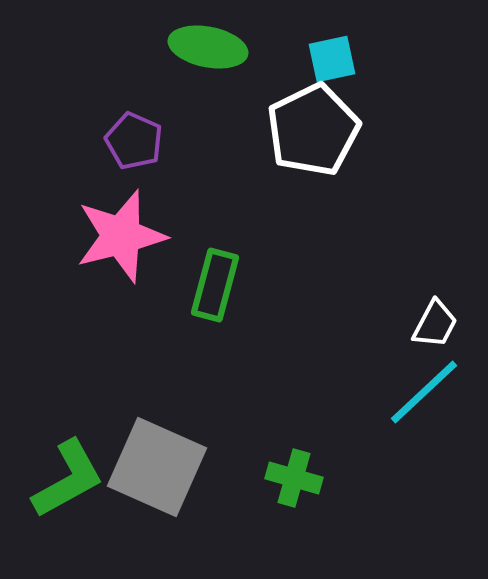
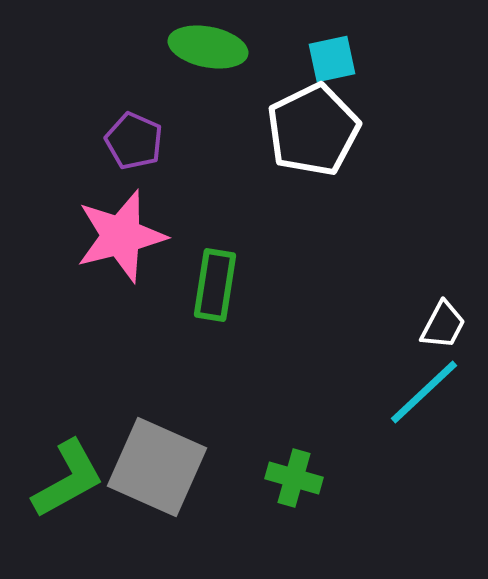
green rectangle: rotated 6 degrees counterclockwise
white trapezoid: moved 8 px right, 1 px down
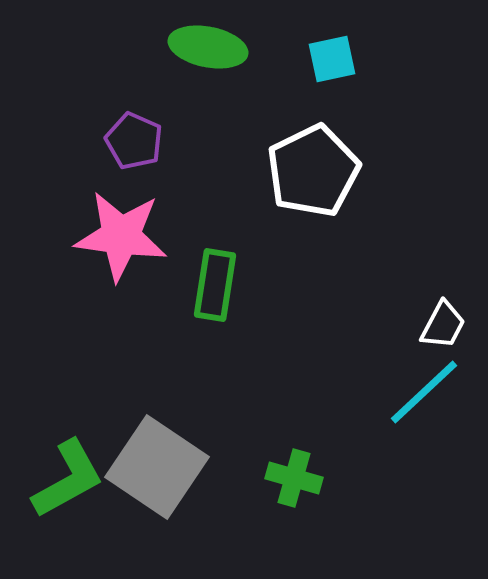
white pentagon: moved 41 px down
pink star: rotated 22 degrees clockwise
gray square: rotated 10 degrees clockwise
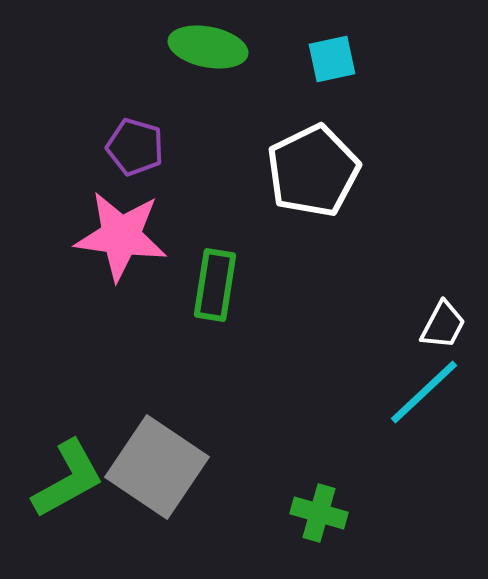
purple pentagon: moved 1 px right, 6 px down; rotated 8 degrees counterclockwise
green cross: moved 25 px right, 35 px down
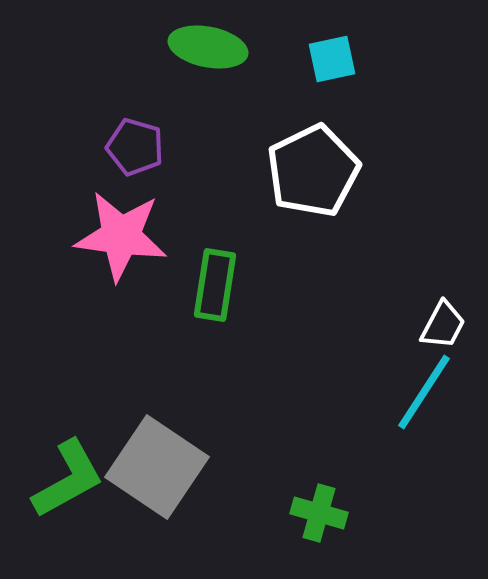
cyan line: rotated 14 degrees counterclockwise
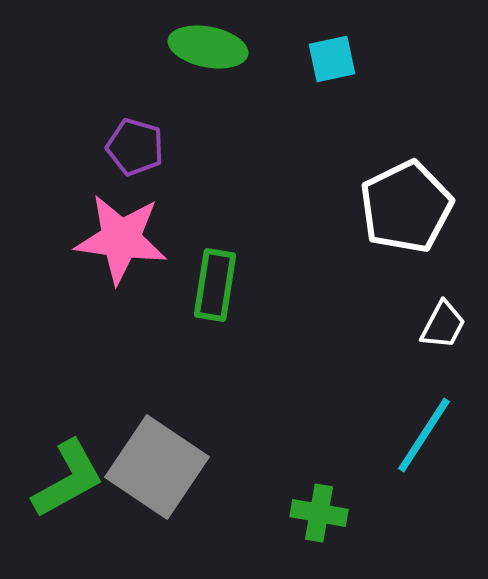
white pentagon: moved 93 px right, 36 px down
pink star: moved 3 px down
cyan line: moved 43 px down
green cross: rotated 6 degrees counterclockwise
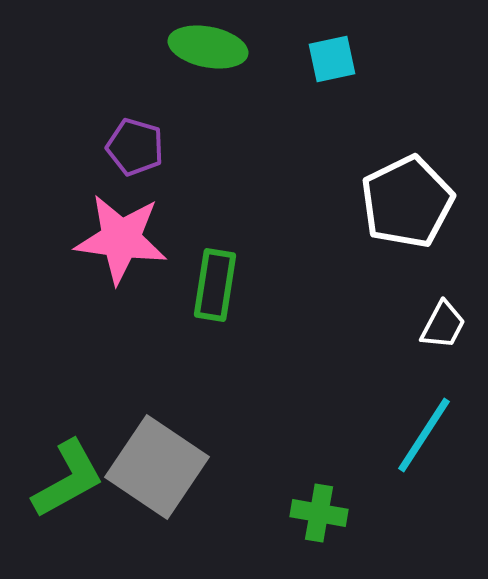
white pentagon: moved 1 px right, 5 px up
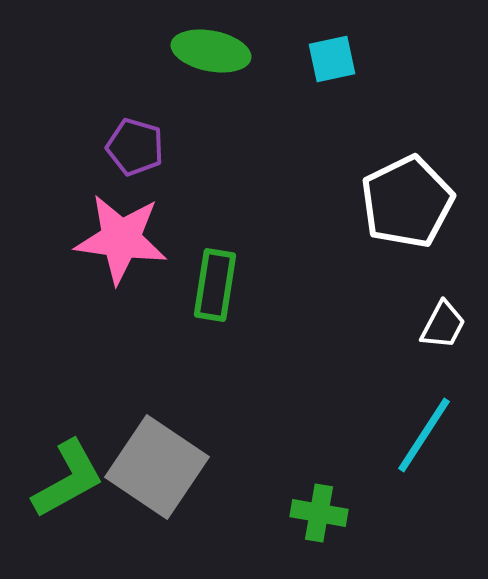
green ellipse: moved 3 px right, 4 px down
